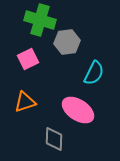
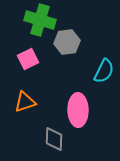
cyan semicircle: moved 10 px right, 2 px up
pink ellipse: rotated 56 degrees clockwise
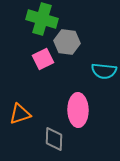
green cross: moved 2 px right, 1 px up
gray hexagon: rotated 15 degrees clockwise
pink square: moved 15 px right
cyan semicircle: rotated 70 degrees clockwise
orange triangle: moved 5 px left, 12 px down
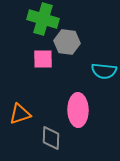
green cross: moved 1 px right
pink square: rotated 25 degrees clockwise
gray diamond: moved 3 px left, 1 px up
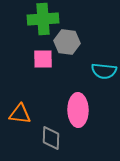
green cross: rotated 20 degrees counterclockwise
orange triangle: rotated 25 degrees clockwise
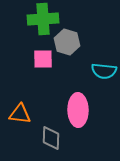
gray hexagon: rotated 10 degrees clockwise
